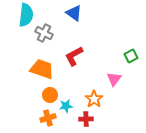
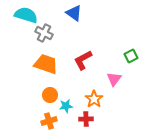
cyan semicircle: rotated 80 degrees counterclockwise
red L-shape: moved 9 px right, 4 px down
orange trapezoid: moved 4 px right, 5 px up
orange cross: moved 1 px right, 3 px down
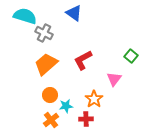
cyan semicircle: moved 1 px left, 1 px down
green square: rotated 24 degrees counterclockwise
orange trapezoid: rotated 60 degrees counterclockwise
orange cross: moved 2 px right, 1 px up; rotated 21 degrees counterclockwise
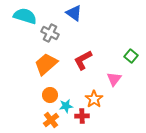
gray cross: moved 6 px right
red cross: moved 4 px left, 3 px up
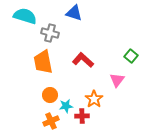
blue triangle: rotated 18 degrees counterclockwise
gray cross: rotated 12 degrees counterclockwise
red L-shape: rotated 70 degrees clockwise
orange trapezoid: moved 3 px left, 2 px up; rotated 60 degrees counterclockwise
pink triangle: moved 3 px right, 1 px down
orange cross: moved 1 px down; rotated 14 degrees clockwise
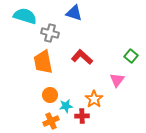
red L-shape: moved 1 px left, 3 px up
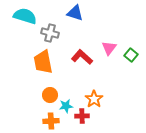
blue triangle: moved 1 px right
green square: moved 1 px up
pink triangle: moved 8 px left, 32 px up
orange cross: rotated 21 degrees clockwise
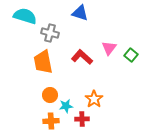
blue triangle: moved 5 px right
red cross: moved 3 px down
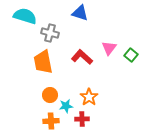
orange star: moved 5 px left, 2 px up
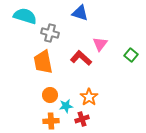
pink triangle: moved 9 px left, 4 px up
red L-shape: moved 1 px left, 1 px down
red cross: rotated 16 degrees counterclockwise
